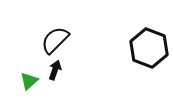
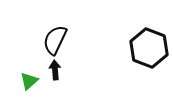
black semicircle: rotated 20 degrees counterclockwise
black arrow: rotated 24 degrees counterclockwise
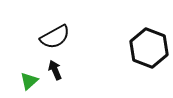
black semicircle: moved 3 px up; rotated 144 degrees counterclockwise
black arrow: rotated 18 degrees counterclockwise
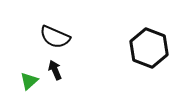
black semicircle: rotated 52 degrees clockwise
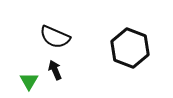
black hexagon: moved 19 px left
green triangle: rotated 18 degrees counterclockwise
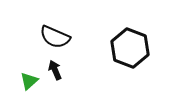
green triangle: rotated 18 degrees clockwise
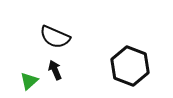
black hexagon: moved 18 px down
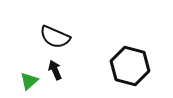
black hexagon: rotated 6 degrees counterclockwise
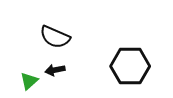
black hexagon: rotated 15 degrees counterclockwise
black arrow: rotated 78 degrees counterclockwise
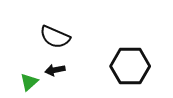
green triangle: moved 1 px down
